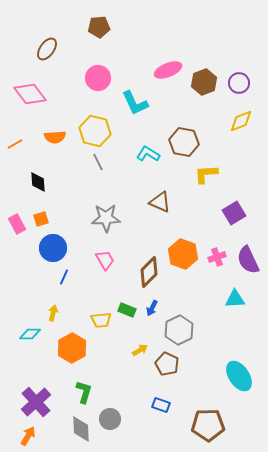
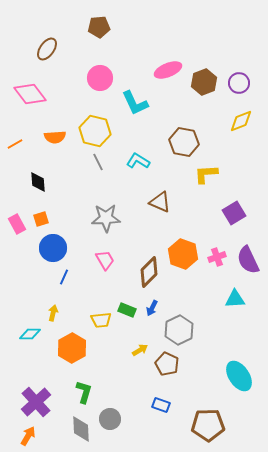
pink circle at (98, 78): moved 2 px right
cyan L-shape at (148, 154): moved 10 px left, 7 px down
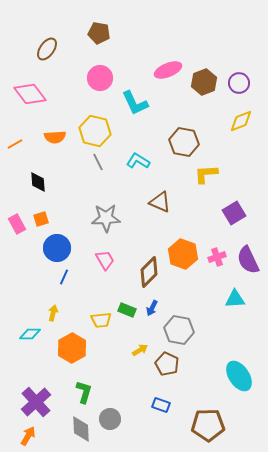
brown pentagon at (99, 27): moved 6 px down; rotated 15 degrees clockwise
blue circle at (53, 248): moved 4 px right
gray hexagon at (179, 330): rotated 24 degrees counterclockwise
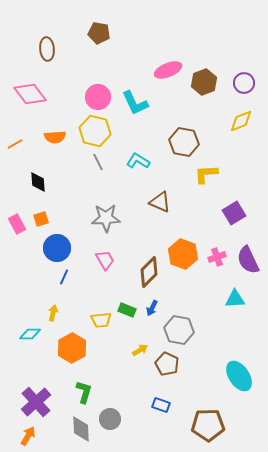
brown ellipse at (47, 49): rotated 40 degrees counterclockwise
pink circle at (100, 78): moved 2 px left, 19 px down
purple circle at (239, 83): moved 5 px right
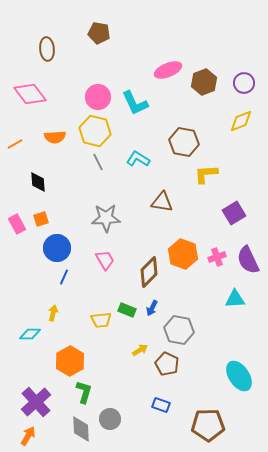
cyan L-shape at (138, 161): moved 2 px up
brown triangle at (160, 202): moved 2 px right; rotated 15 degrees counterclockwise
orange hexagon at (72, 348): moved 2 px left, 13 px down
